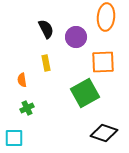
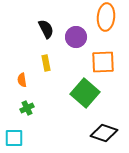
green square: rotated 20 degrees counterclockwise
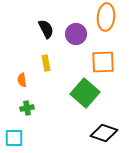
purple circle: moved 3 px up
green cross: rotated 16 degrees clockwise
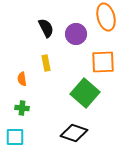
orange ellipse: rotated 20 degrees counterclockwise
black semicircle: moved 1 px up
orange semicircle: moved 1 px up
green cross: moved 5 px left; rotated 16 degrees clockwise
black diamond: moved 30 px left
cyan square: moved 1 px right, 1 px up
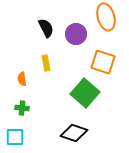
orange square: rotated 20 degrees clockwise
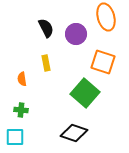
green cross: moved 1 px left, 2 px down
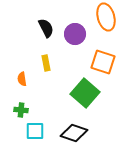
purple circle: moved 1 px left
cyan square: moved 20 px right, 6 px up
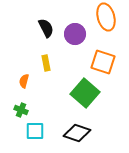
orange semicircle: moved 2 px right, 2 px down; rotated 24 degrees clockwise
green cross: rotated 16 degrees clockwise
black diamond: moved 3 px right
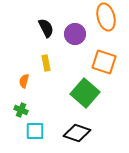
orange square: moved 1 px right
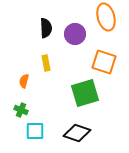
black semicircle: rotated 24 degrees clockwise
green square: rotated 32 degrees clockwise
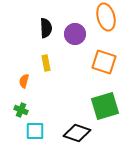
green square: moved 20 px right, 13 px down
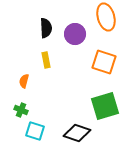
yellow rectangle: moved 3 px up
cyan square: rotated 18 degrees clockwise
